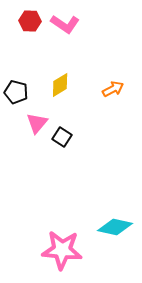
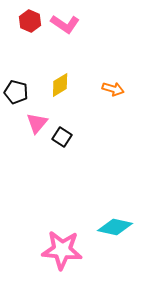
red hexagon: rotated 20 degrees clockwise
orange arrow: rotated 45 degrees clockwise
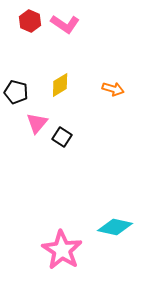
pink star: rotated 27 degrees clockwise
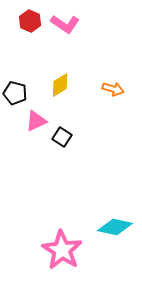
black pentagon: moved 1 px left, 1 px down
pink triangle: moved 1 px left, 2 px up; rotated 25 degrees clockwise
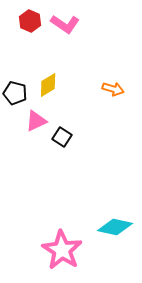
yellow diamond: moved 12 px left
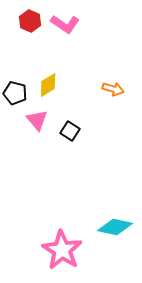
pink triangle: moved 1 px right, 1 px up; rotated 45 degrees counterclockwise
black square: moved 8 px right, 6 px up
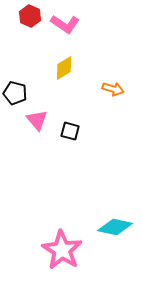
red hexagon: moved 5 px up
yellow diamond: moved 16 px right, 17 px up
black square: rotated 18 degrees counterclockwise
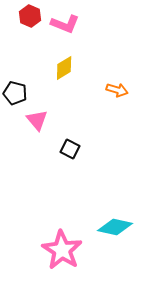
pink L-shape: rotated 12 degrees counterclockwise
orange arrow: moved 4 px right, 1 px down
black square: moved 18 px down; rotated 12 degrees clockwise
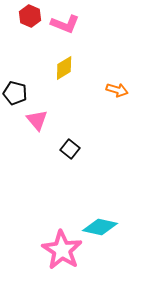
black square: rotated 12 degrees clockwise
cyan diamond: moved 15 px left
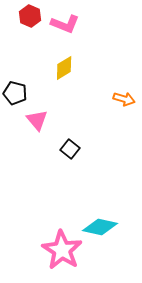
orange arrow: moved 7 px right, 9 px down
